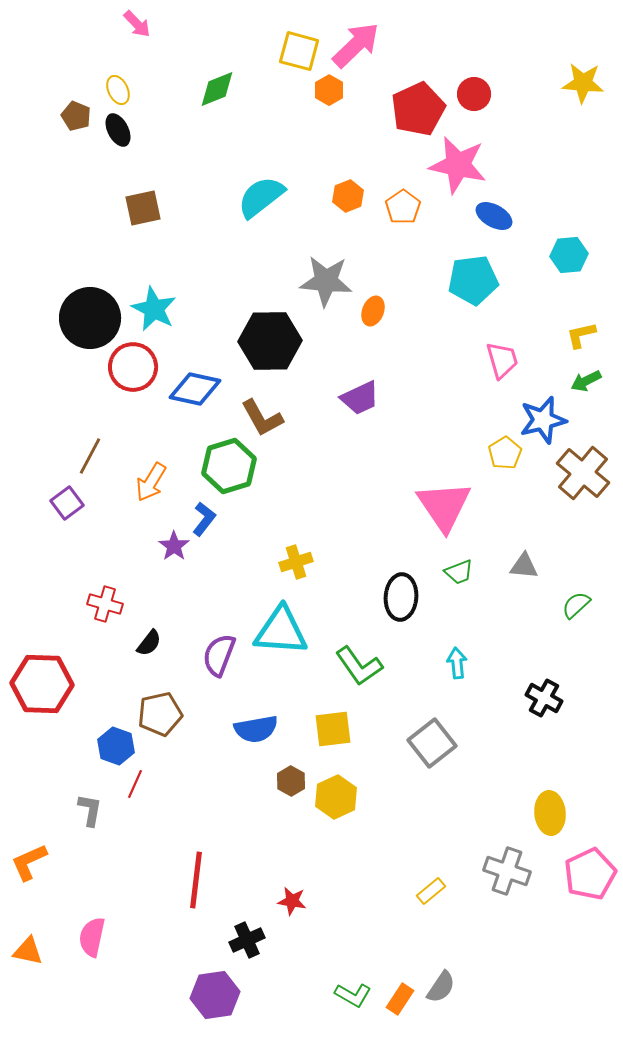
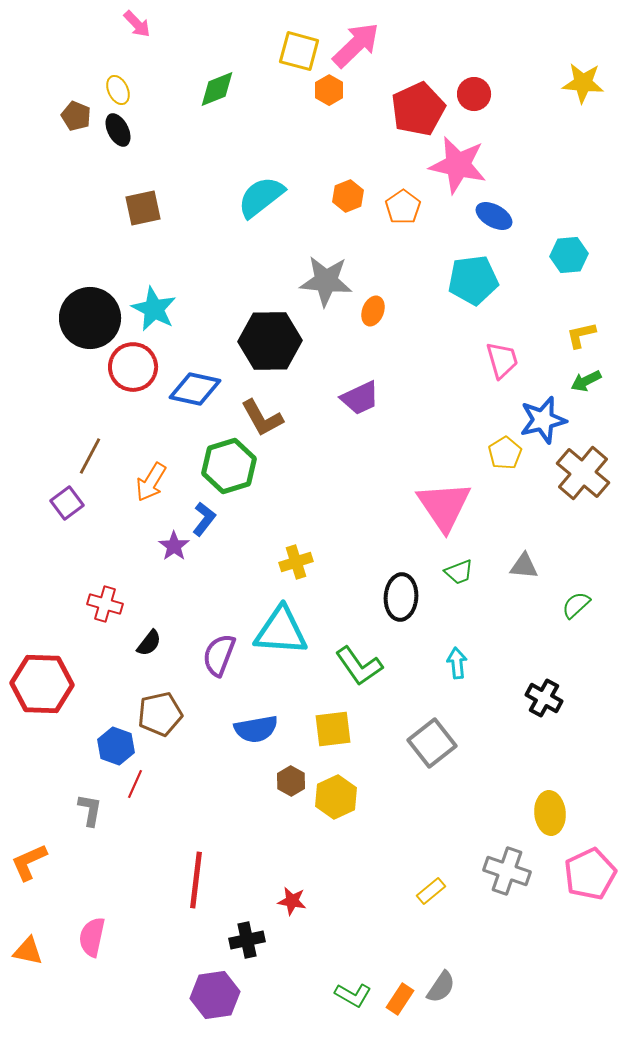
black cross at (247, 940): rotated 12 degrees clockwise
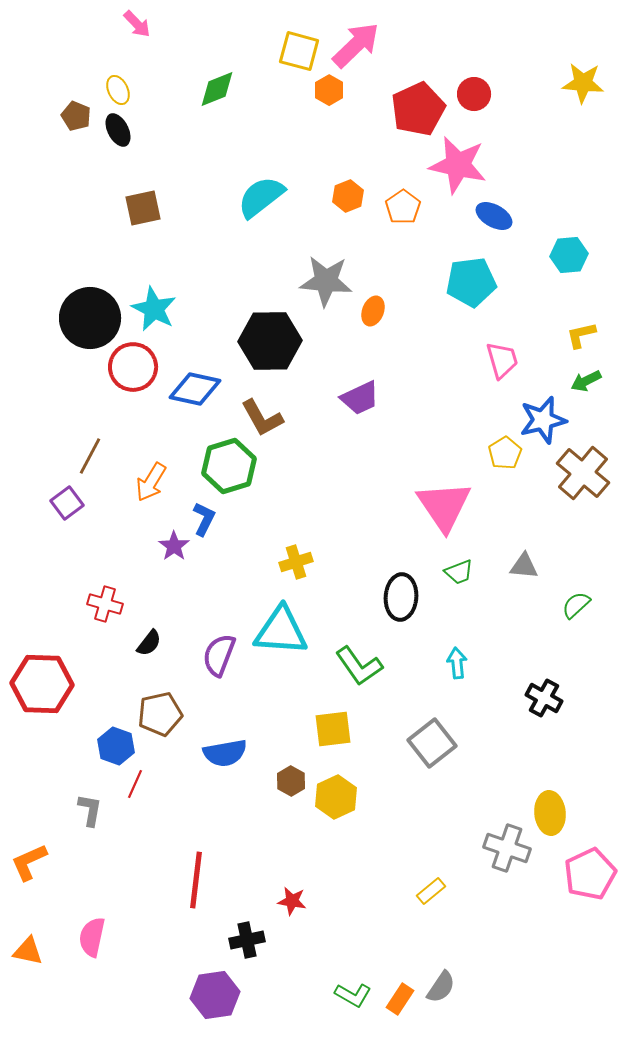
cyan pentagon at (473, 280): moved 2 px left, 2 px down
blue L-shape at (204, 519): rotated 12 degrees counterclockwise
blue semicircle at (256, 729): moved 31 px left, 24 px down
gray cross at (507, 871): moved 23 px up
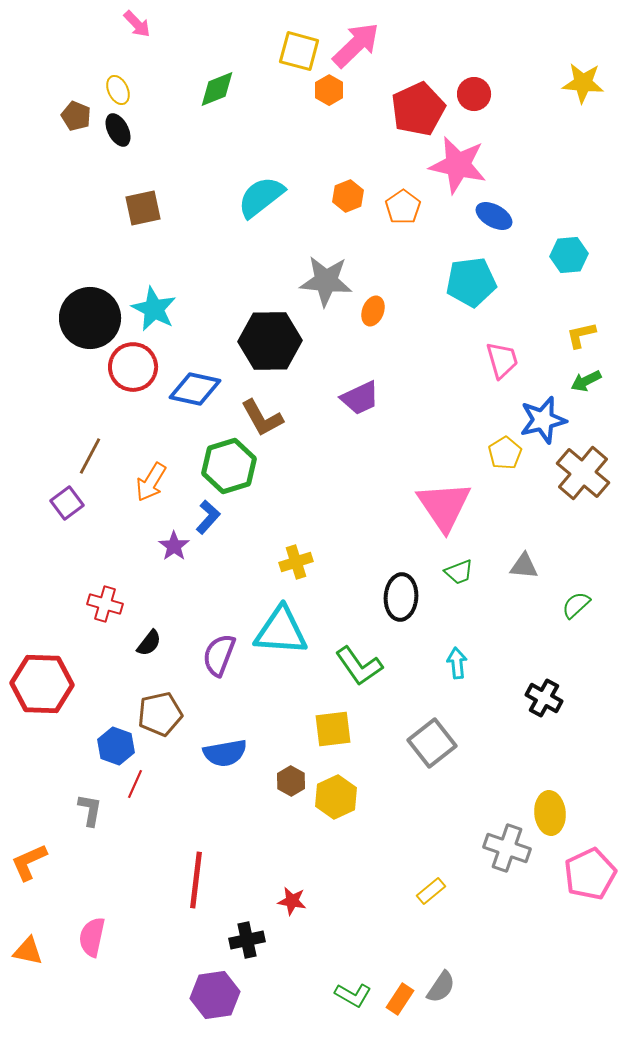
blue L-shape at (204, 519): moved 4 px right, 2 px up; rotated 16 degrees clockwise
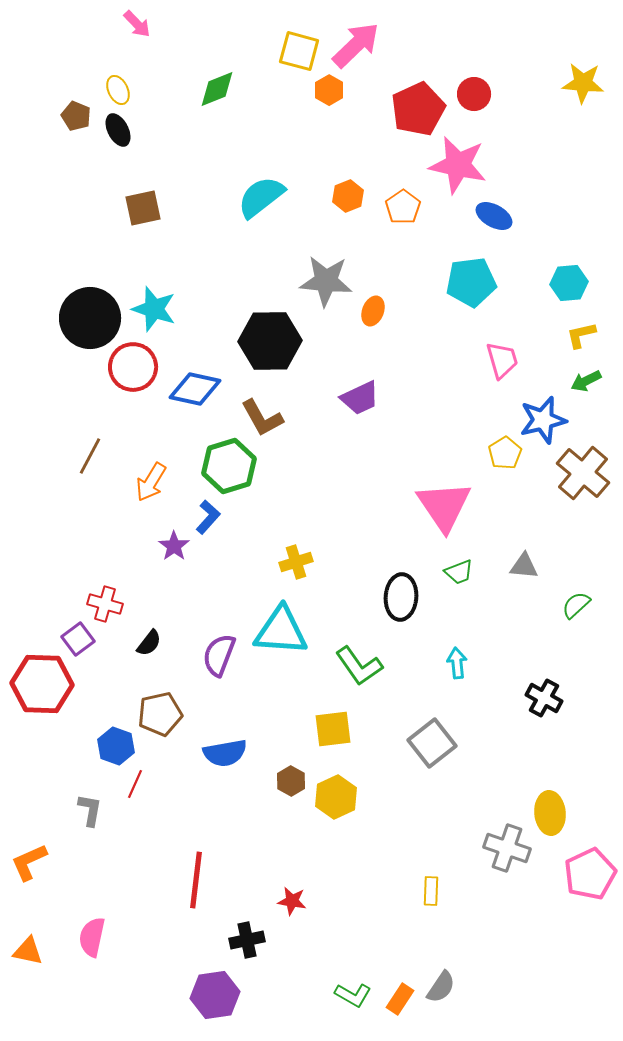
cyan hexagon at (569, 255): moved 28 px down
cyan star at (154, 309): rotated 9 degrees counterclockwise
purple square at (67, 503): moved 11 px right, 136 px down
yellow rectangle at (431, 891): rotated 48 degrees counterclockwise
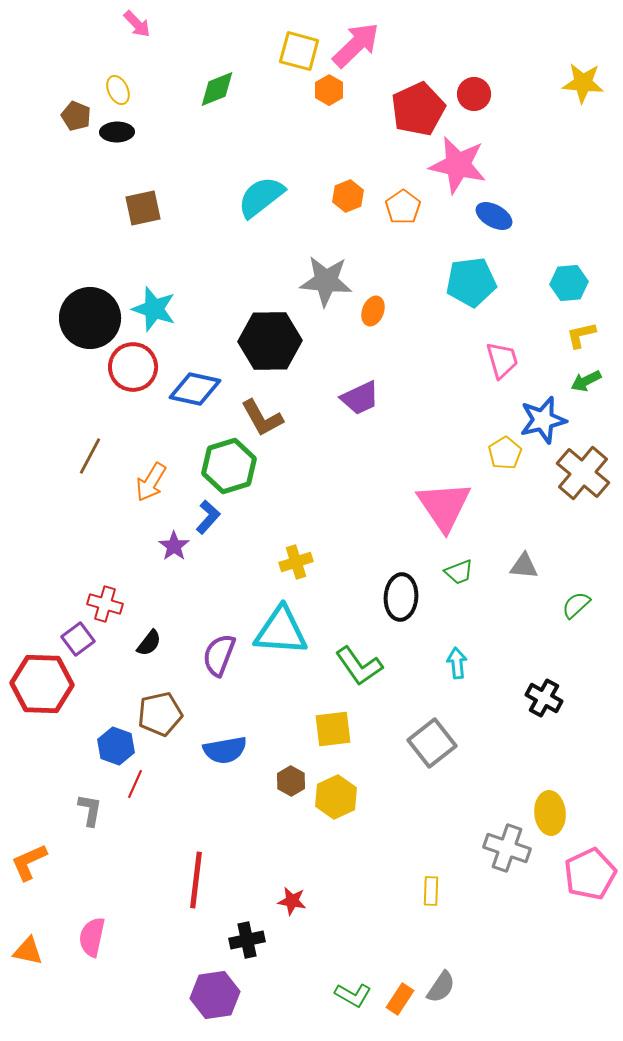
black ellipse at (118, 130): moved 1 px left, 2 px down; rotated 64 degrees counterclockwise
blue semicircle at (225, 753): moved 3 px up
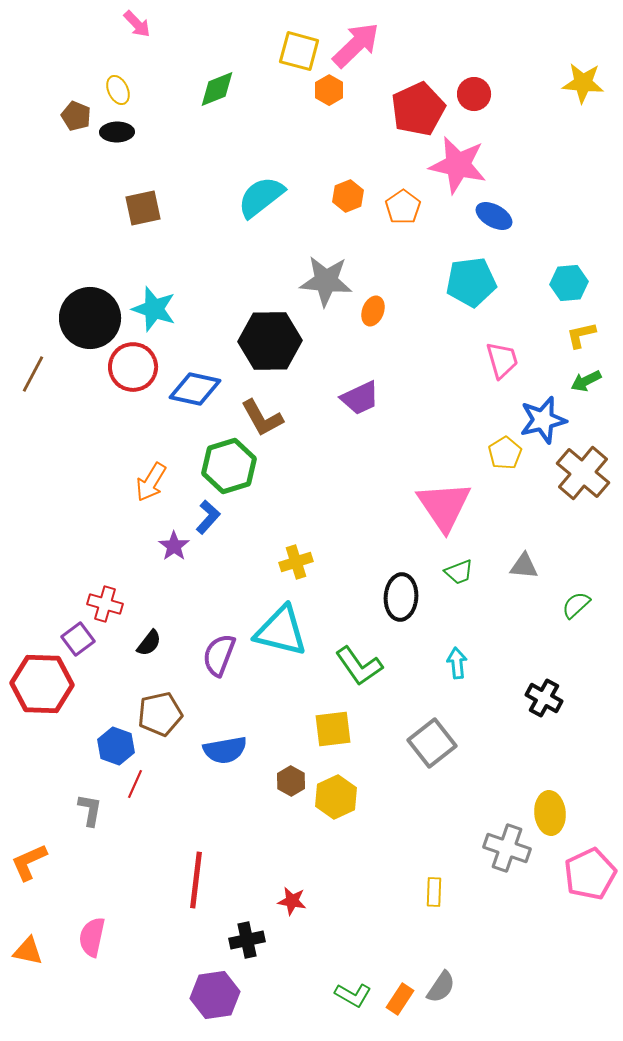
brown line at (90, 456): moved 57 px left, 82 px up
cyan triangle at (281, 631): rotated 10 degrees clockwise
yellow rectangle at (431, 891): moved 3 px right, 1 px down
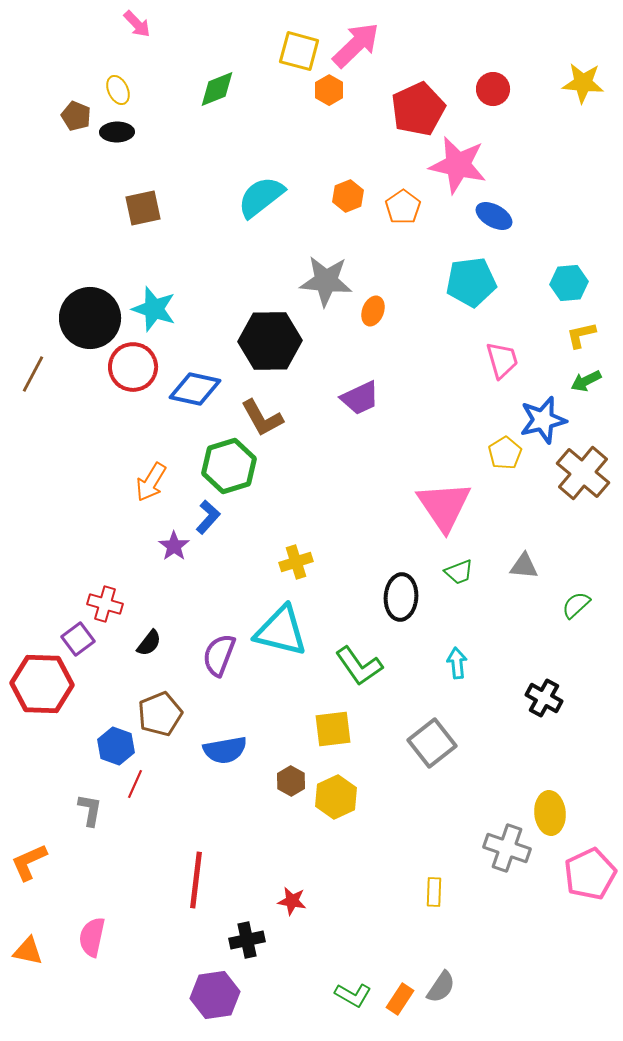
red circle at (474, 94): moved 19 px right, 5 px up
brown pentagon at (160, 714): rotated 9 degrees counterclockwise
